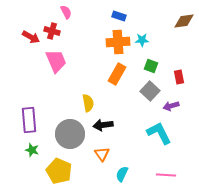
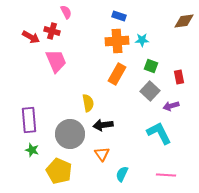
orange cross: moved 1 px left, 1 px up
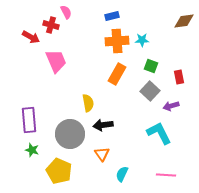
blue rectangle: moved 7 px left; rotated 32 degrees counterclockwise
red cross: moved 1 px left, 6 px up
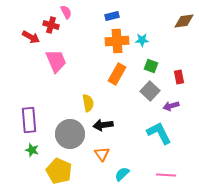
cyan semicircle: rotated 21 degrees clockwise
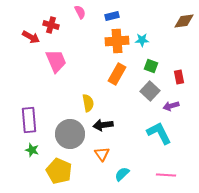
pink semicircle: moved 14 px right
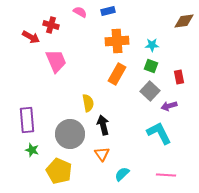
pink semicircle: rotated 32 degrees counterclockwise
blue rectangle: moved 4 px left, 5 px up
cyan star: moved 10 px right, 5 px down
purple arrow: moved 2 px left
purple rectangle: moved 2 px left
black arrow: rotated 84 degrees clockwise
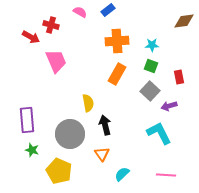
blue rectangle: moved 1 px up; rotated 24 degrees counterclockwise
black arrow: moved 2 px right
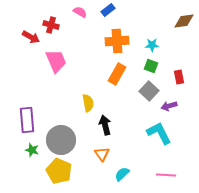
gray square: moved 1 px left
gray circle: moved 9 px left, 6 px down
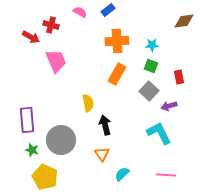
yellow pentagon: moved 14 px left, 6 px down
